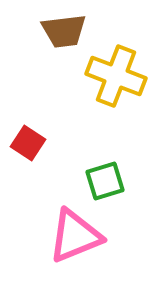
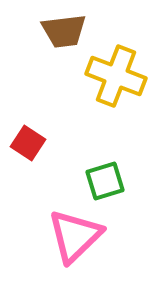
pink triangle: rotated 22 degrees counterclockwise
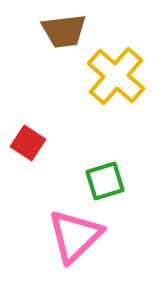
yellow cross: rotated 20 degrees clockwise
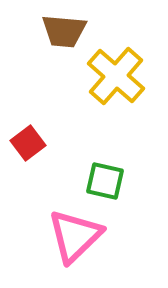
brown trapezoid: rotated 12 degrees clockwise
red square: rotated 20 degrees clockwise
green square: rotated 30 degrees clockwise
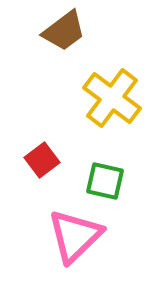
brown trapezoid: rotated 42 degrees counterclockwise
yellow cross: moved 4 px left, 22 px down; rotated 4 degrees counterclockwise
red square: moved 14 px right, 17 px down
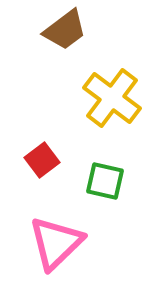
brown trapezoid: moved 1 px right, 1 px up
pink triangle: moved 19 px left, 7 px down
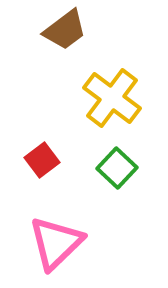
green square: moved 12 px right, 13 px up; rotated 30 degrees clockwise
